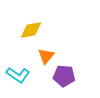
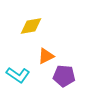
yellow diamond: moved 4 px up
orange triangle: rotated 24 degrees clockwise
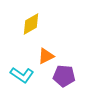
yellow diamond: moved 2 px up; rotated 20 degrees counterclockwise
cyan L-shape: moved 4 px right
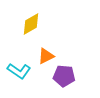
cyan L-shape: moved 3 px left, 4 px up
